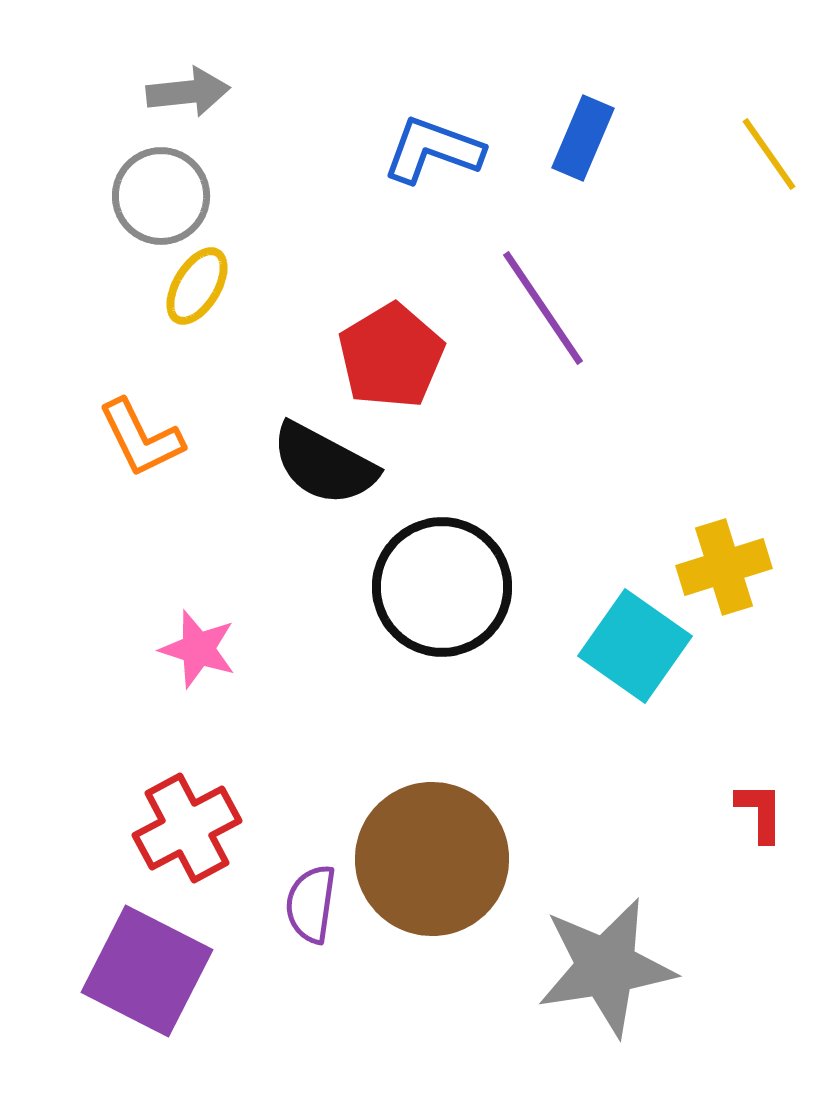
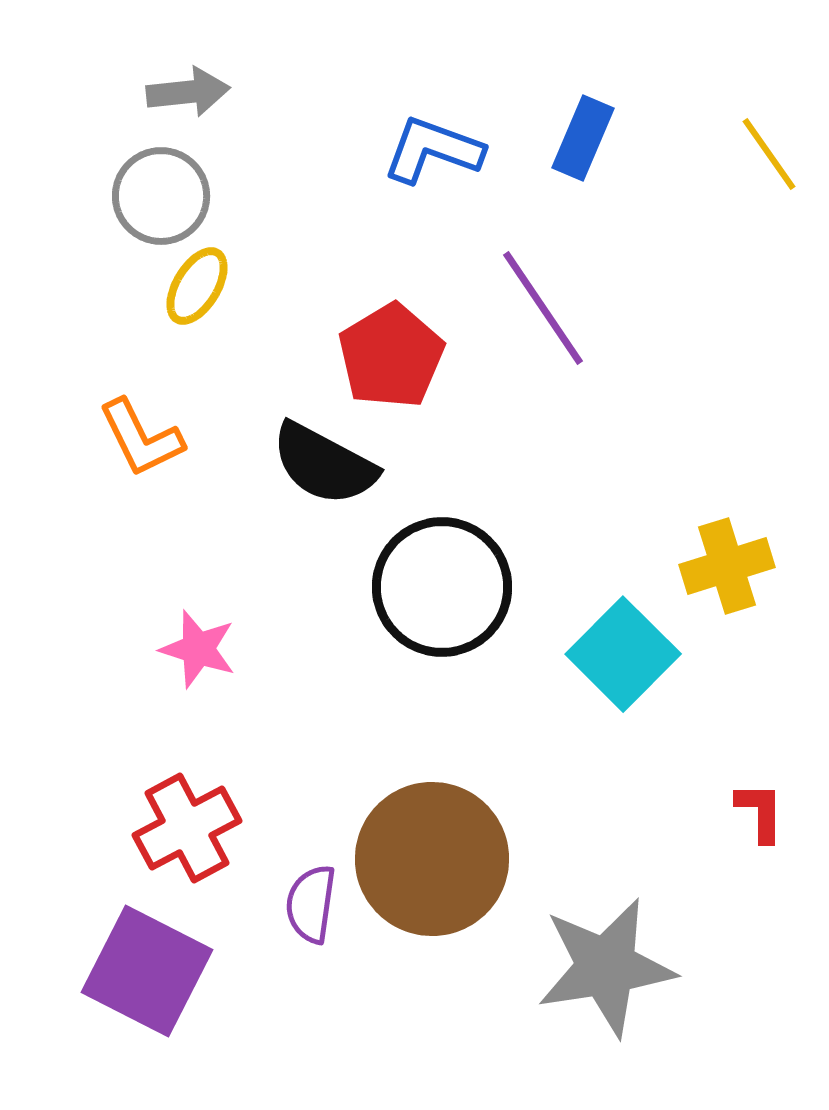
yellow cross: moved 3 px right, 1 px up
cyan square: moved 12 px left, 8 px down; rotated 10 degrees clockwise
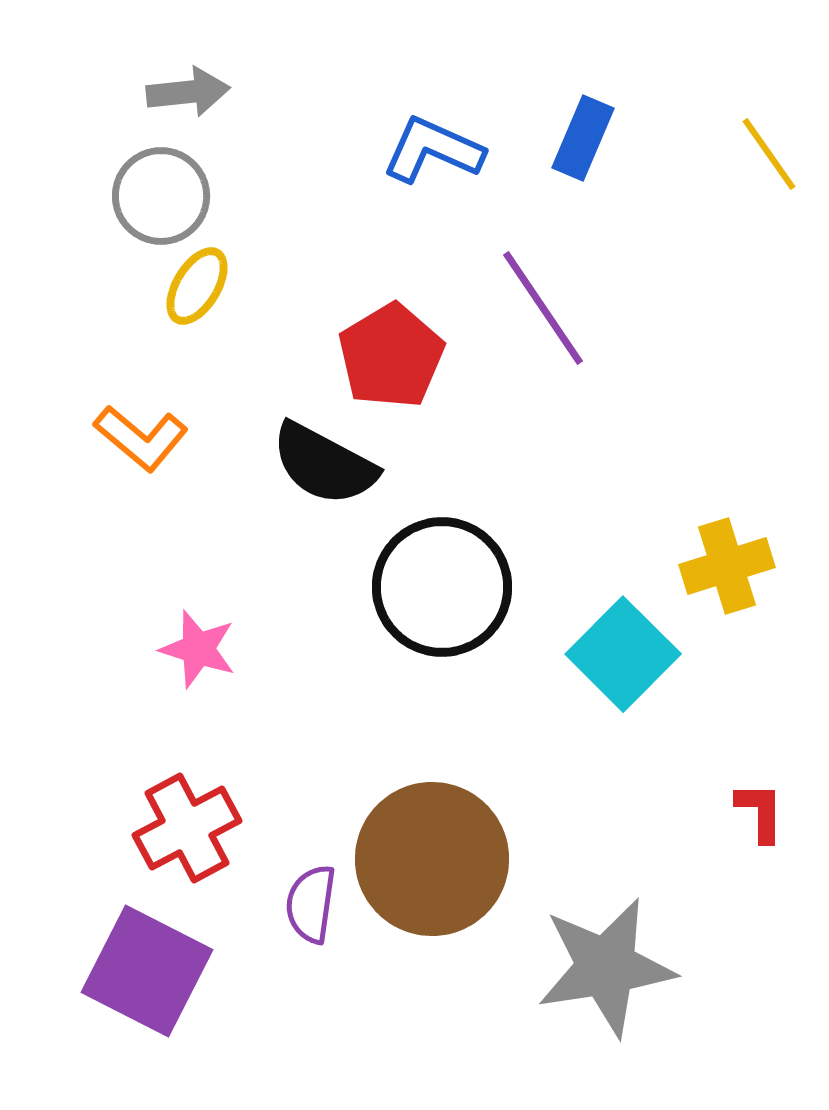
blue L-shape: rotated 4 degrees clockwise
orange L-shape: rotated 24 degrees counterclockwise
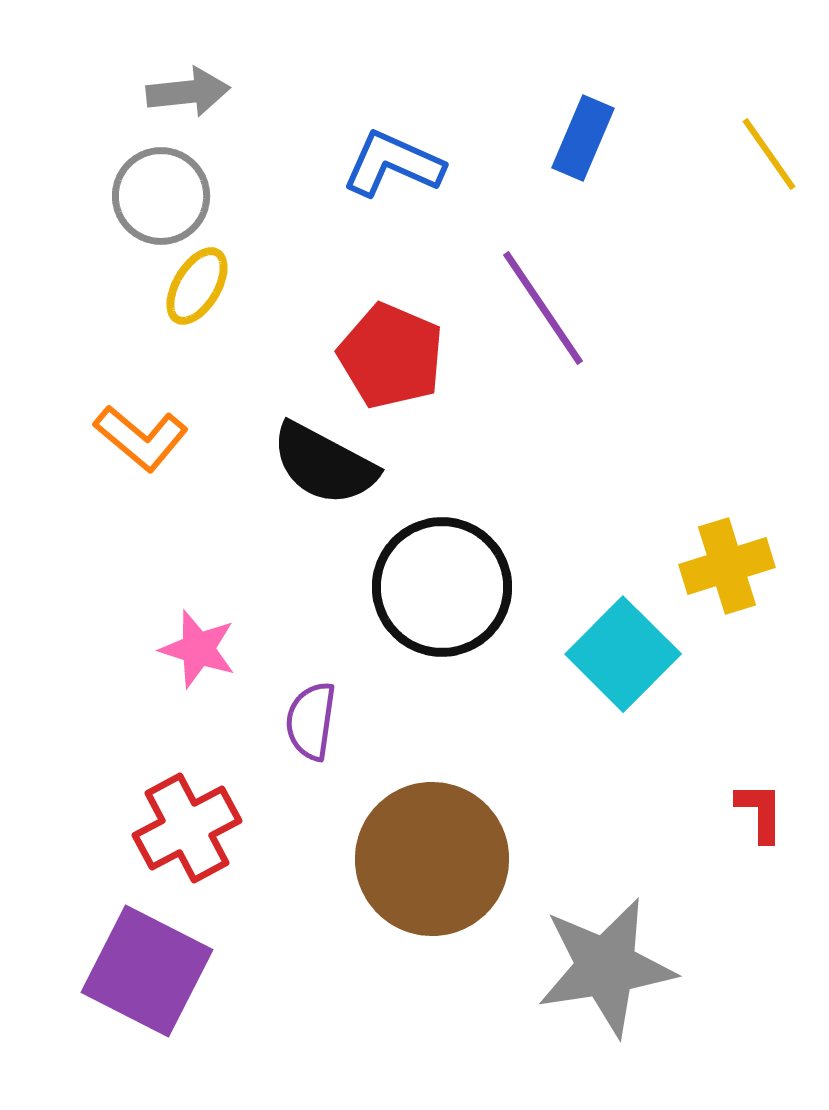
blue L-shape: moved 40 px left, 14 px down
red pentagon: rotated 18 degrees counterclockwise
purple semicircle: moved 183 px up
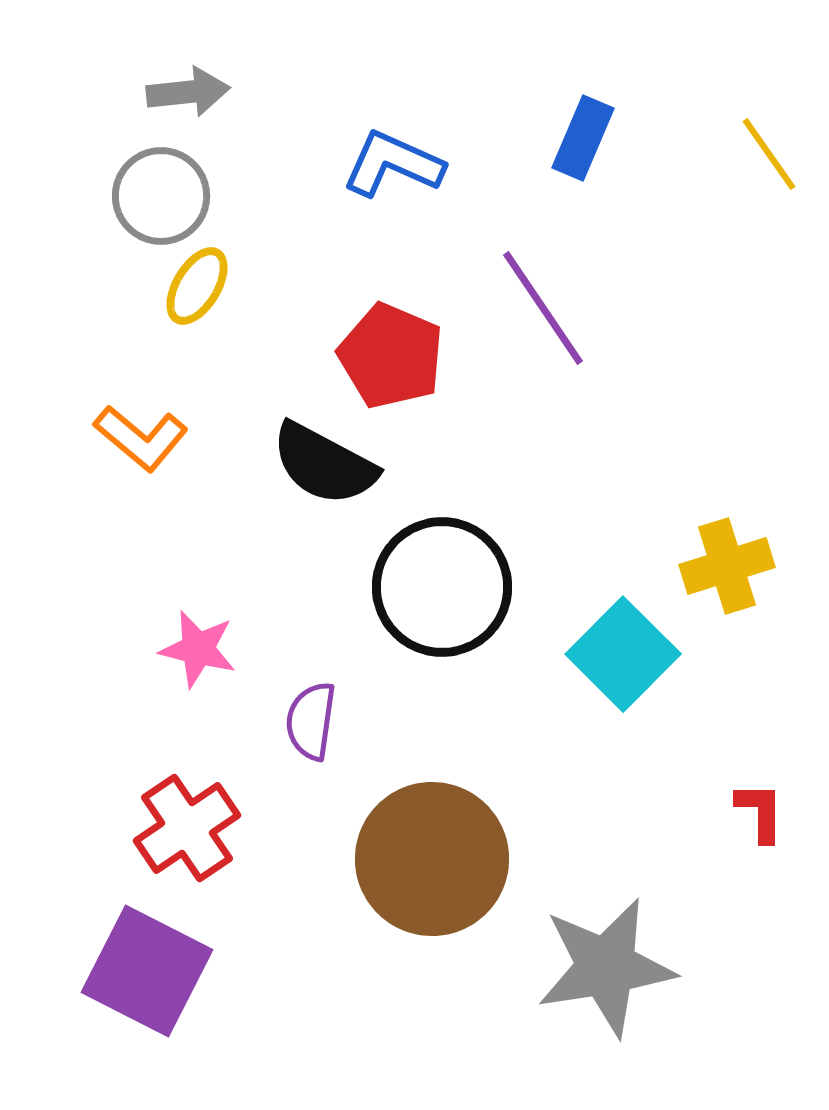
pink star: rotated 4 degrees counterclockwise
red cross: rotated 6 degrees counterclockwise
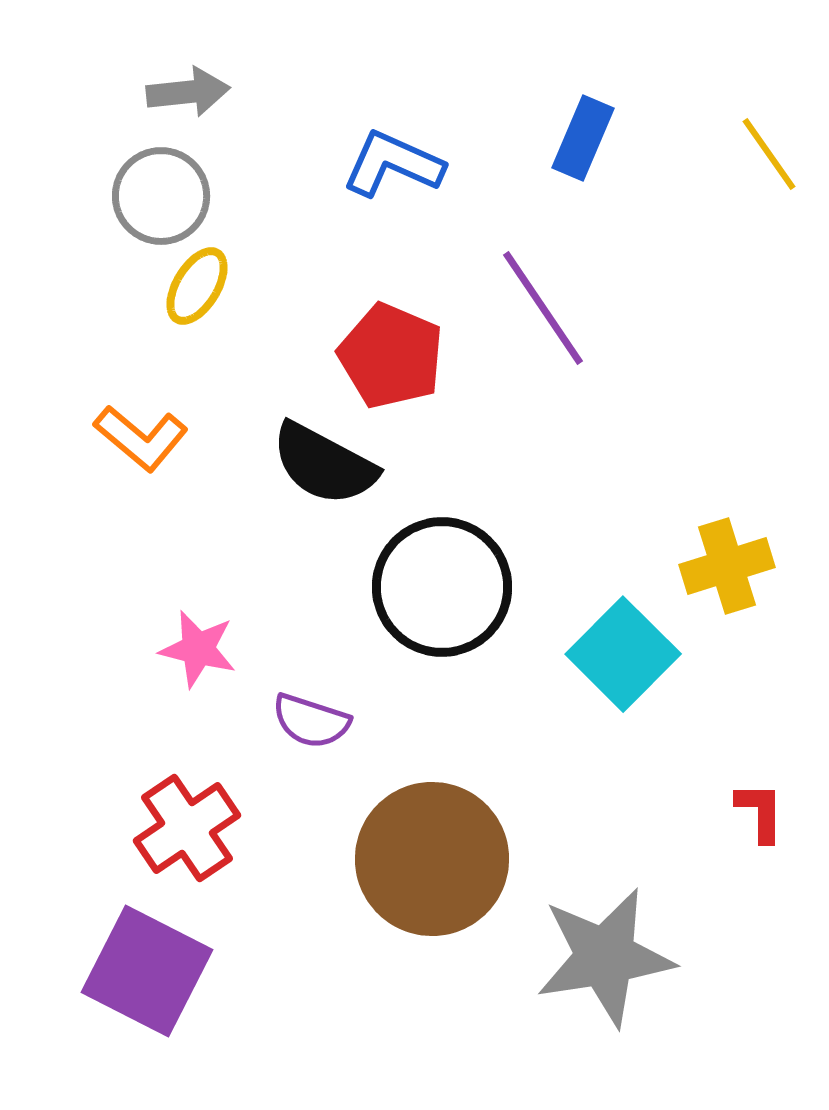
purple semicircle: rotated 80 degrees counterclockwise
gray star: moved 1 px left, 10 px up
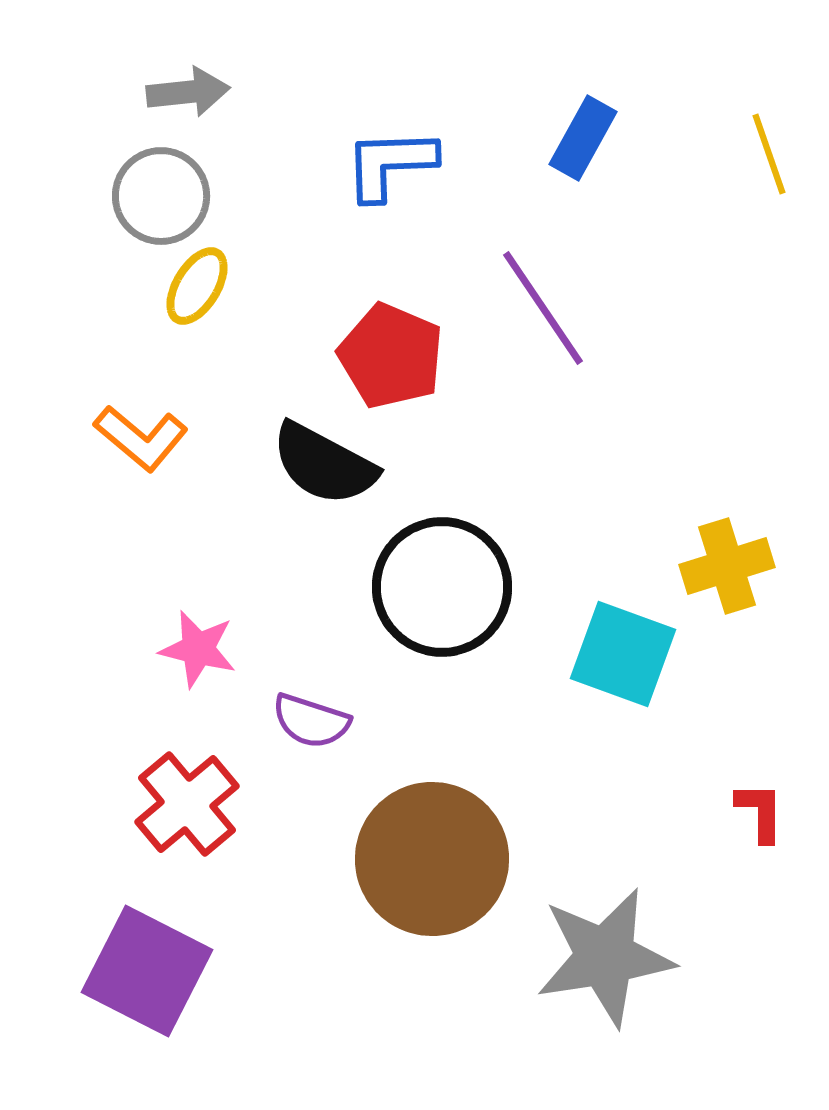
blue rectangle: rotated 6 degrees clockwise
yellow line: rotated 16 degrees clockwise
blue L-shape: moved 3 px left; rotated 26 degrees counterclockwise
cyan square: rotated 25 degrees counterclockwise
red cross: moved 24 px up; rotated 6 degrees counterclockwise
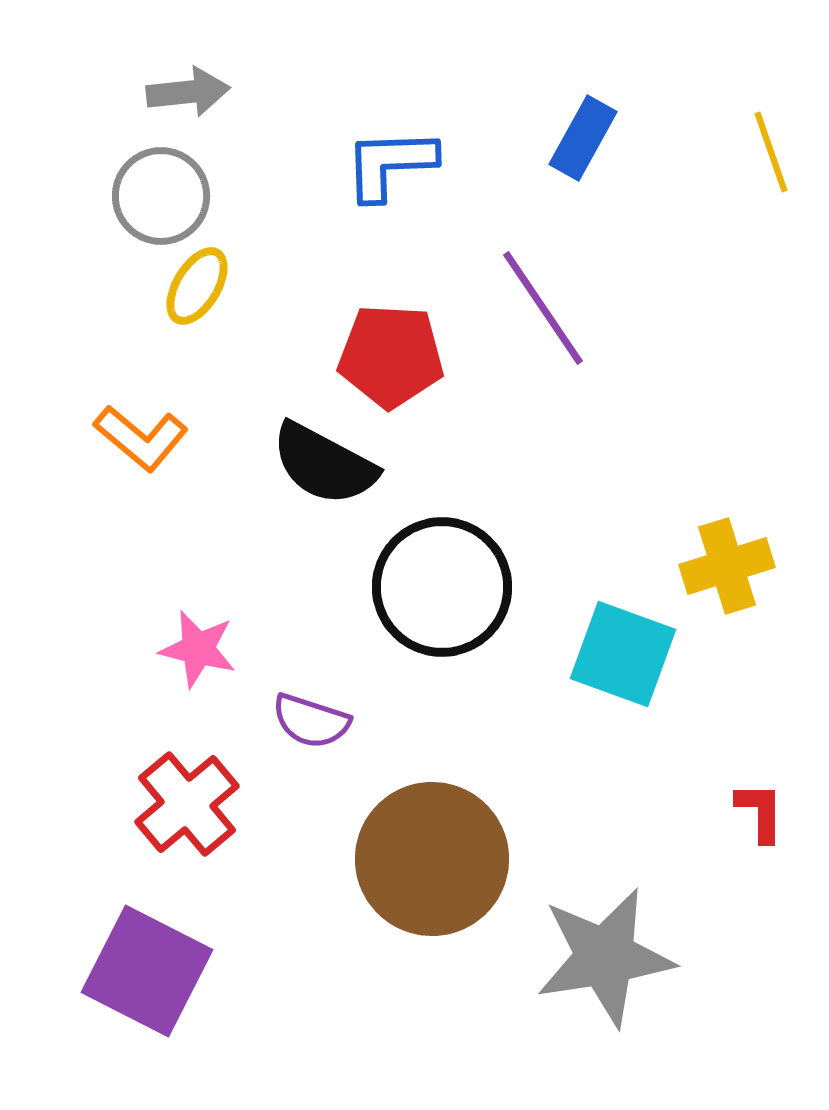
yellow line: moved 2 px right, 2 px up
red pentagon: rotated 20 degrees counterclockwise
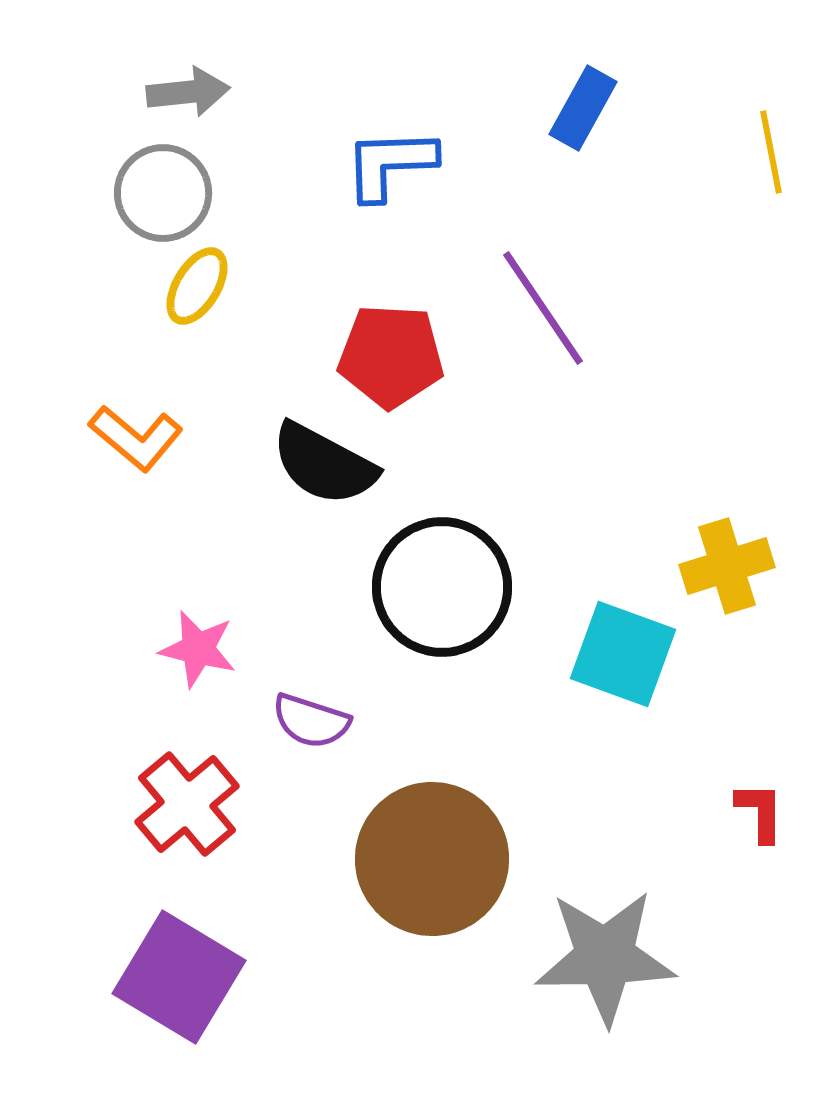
blue rectangle: moved 30 px up
yellow line: rotated 8 degrees clockwise
gray circle: moved 2 px right, 3 px up
orange L-shape: moved 5 px left
gray star: rotated 8 degrees clockwise
purple square: moved 32 px right, 6 px down; rotated 4 degrees clockwise
